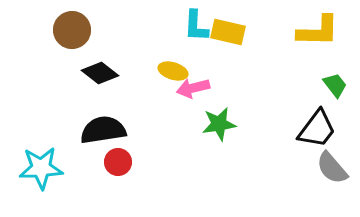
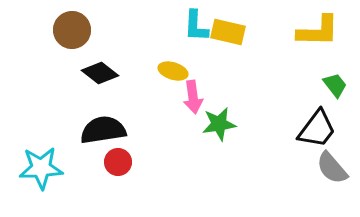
pink arrow: moved 9 px down; rotated 84 degrees counterclockwise
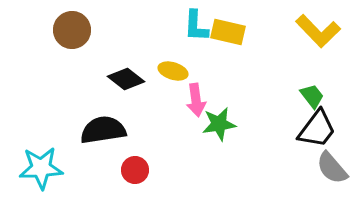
yellow L-shape: rotated 45 degrees clockwise
black diamond: moved 26 px right, 6 px down
green trapezoid: moved 23 px left, 11 px down
pink arrow: moved 3 px right, 3 px down
red circle: moved 17 px right, 8 px down
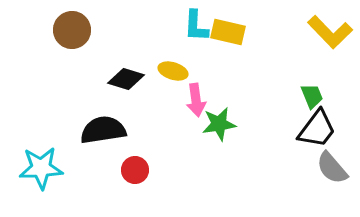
yellow L-shape: moved 12 px right, 1 px down
black diamond: rotated 21 degrees counterclockwise
green trapezoid: rotated 16 degrees clockwise
